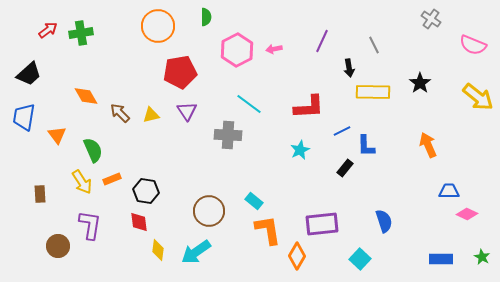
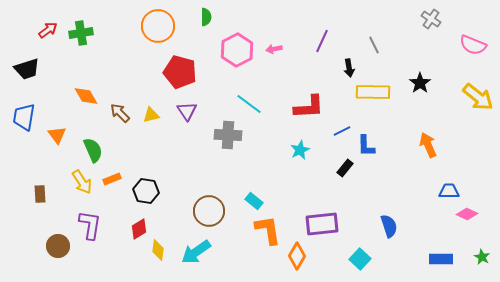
red pentagon at (180, 72): rotated 24 degrees clockwise
black trapezoid at (29, 74): moved 2 px left, 5 px up; rotated 24 degrees clockwise
blue semicircle at (384, 221): moved 5 px right, 5 px down
red diamond at (139, 222): moved 7 px down; rotated 65 degrees clockwise
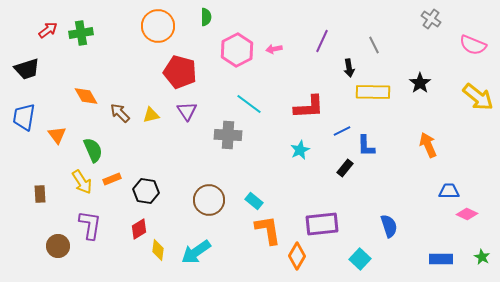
brown circle at (209, 211): moved 11 px up
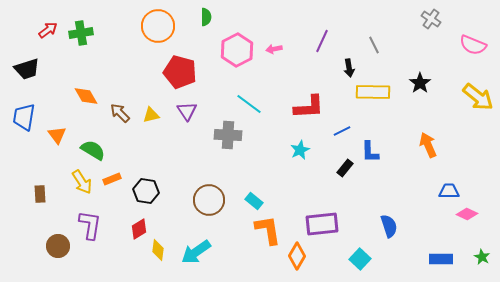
blue L-shape at (366, 146): moved 4 px right, 6 px down
green semicircle at (93, 150): rotated 35 degrees counterclockwise
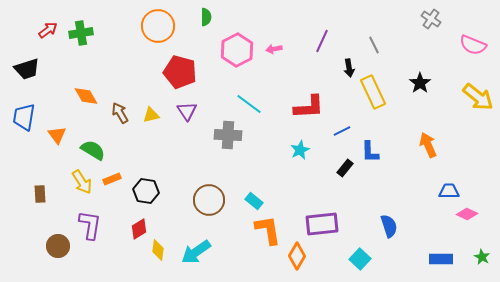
yellow rectangle at (373, 92): rotated 64 degrees clockwise
brown arrow at (120, 113): rotated 15 degrees clockwise
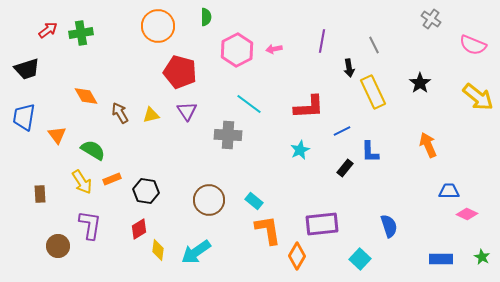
purple line at (322, 41): rotated 15 degrees counterclockwise
